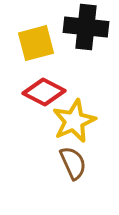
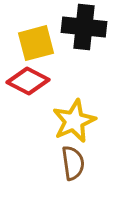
black cross: moved 2 px left
red diamond: moved 16 px left, 11 px up
brown semicircle: rotated 16 degrees clockwise
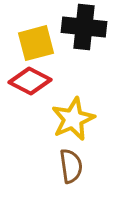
red diamond: moved 2 px right
yellow star: moved 1 px left, 2 px up
brown semicircle: moved 2 px left, 3 px down
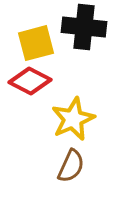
brown semicircle: rotated 32 degrees clockwise
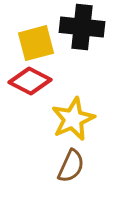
black cross: moved 2 px left
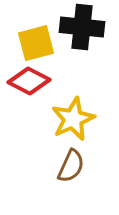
red diamond: moved 1 px left
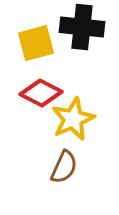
red diamond: moved 12 px right, 12 px down
brown semicircle: moved 7 px left, 1 px down
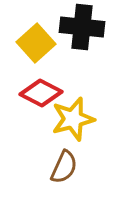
yellow square: rotated 27 degrees counterclockwise
yellow star: rotated 9 degrees clockwise
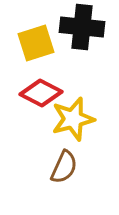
yellow square: rotated 24 degrees clockwise
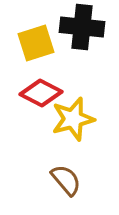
brown semicircle: moved 2 px right, 13 px down; rotated 64 degrees counterclockwise
